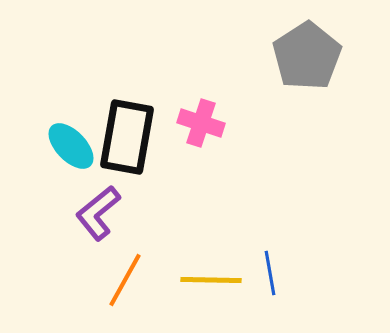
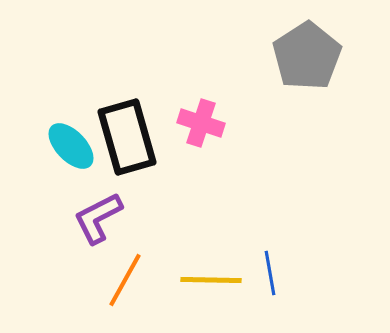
black rectangle: rotated 26 degrees counterclockwise
purple L-shape: moved 5 px down; rotated 12 degrees clockwise
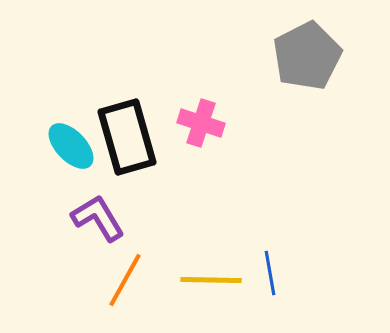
gray pentagon: rotated 6 degrees clockwise
purple L-shape: rotated 86 degrees clockwise
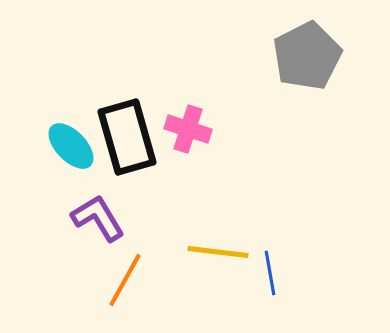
pink cross: moved 13 px left, 6 px down
yellow line: moved 7 px right, 28 px up; rotated 6 degrees clockwise
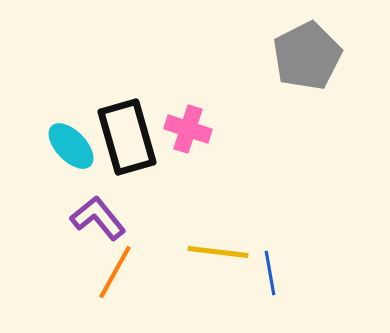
purple L-shape: rotated 8 degrees counterclockwise
orange line: moved 10 px left, 8 px up
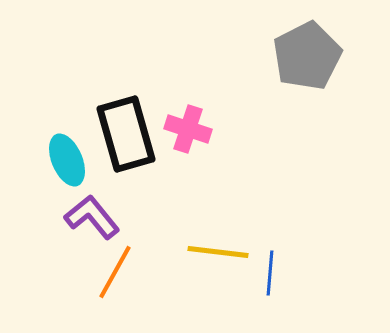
black rectangle: moved 1 px left, 3 px up
cyan ellipse: moved 4 px left, 14 px down; rotated 21 degrees clockwise
purple L-shape: moved 6 px left, 1 px up
blue line: rotated 15 degrees clockwise
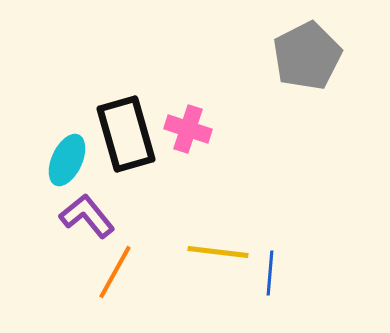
cyan ellipse: rotated 48 degrees clockwise
purple L-shape: moved 5 px left, 1 px up
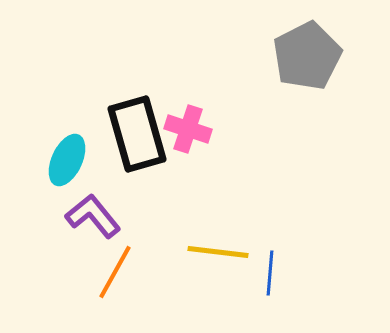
black rectangle: moved 11 px right
purple L-shape: moved 6 px right
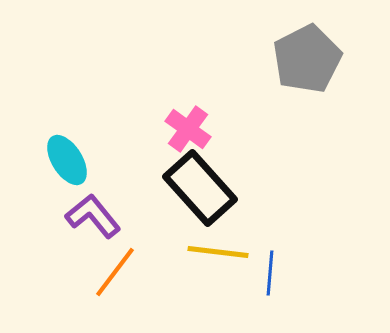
gray pentagon: moved 3 px down
pink cross: rotated 18 degrees clockwise
black rectangle: moved 63 px right, 54 px down; rotated 26 degrees counterclockwise
cyan ellipse: rotated 57 degrees counterclockwise
orange line: rotated 8 degrees clockwise
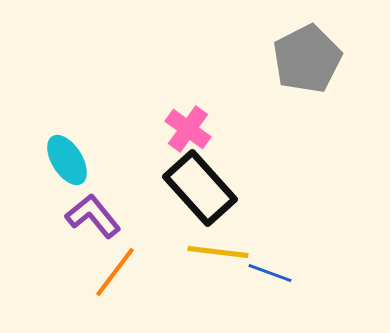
blue line: rotated 75 degrees counterclockwise
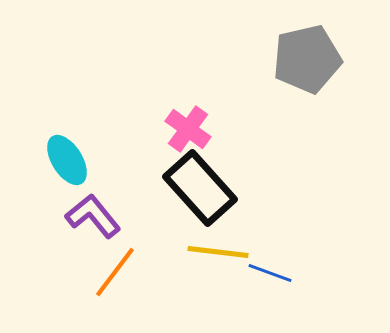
gray pentagon: rotated 14 degrees clockwise
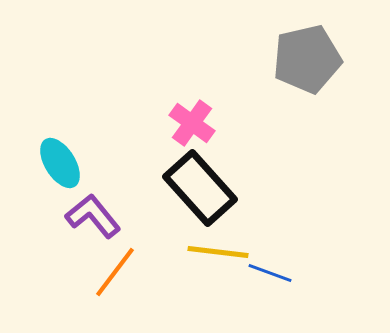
pink cross: moved 4 px right, 6 px up
cyan ellipse: moved 7 px left, 3 px down
